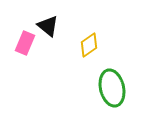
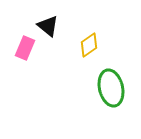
pink rectangle: moved 5 px down
green ellipse: moved 1 px left
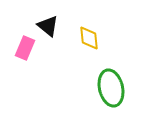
yellow diamond: moved 7 px up; rotated 60 degrees counterclockwise
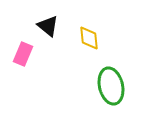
pink rectangle: moved 2 px left, 6 px down
green ellipse: moved 2 px up
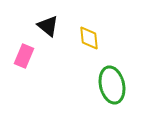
pink rectangle: moved 1 px right, 2 px down
green ellipse: moved 1 px right, 1 px up
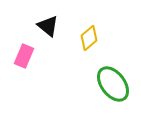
yellow diamond: rotated 55 degrees clockwise
green ellipse: moved 1 px right, 1 px up; rotated 24 degrees counterclockwise
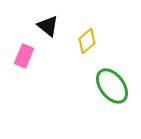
yellow diamond: moved 2 px left, 3 px down
green ellipse: moved 1 px left, 2 px down
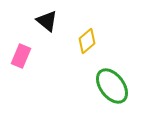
black triangle: moved 1 px left, 5 px up
pink rectangle: moved 3 px left
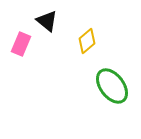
pink rectangle: moved 12 px up
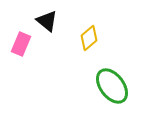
yellow diamond: moved 2 px right, 3 px up
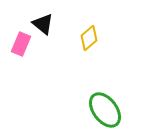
black triangle: moved 4 px left, 3 px down
green ellipse: moved 7 px left, 24 px down
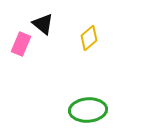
green ellipse: moved 17 px left; rotated 57 degrees counterclockwise
